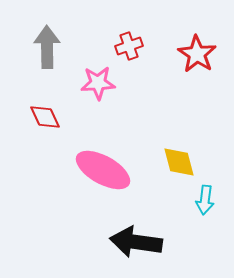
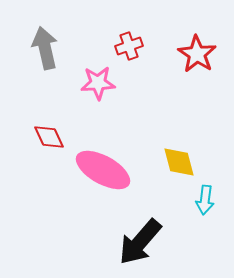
gray arrow: moved 2 px left, 1 px down; rotated 12 degrees counterclockwise
red diamond: moved 4 px right, 20 px down
black arrow: moved 4 px right; rotated 57 degrees counterclockwise
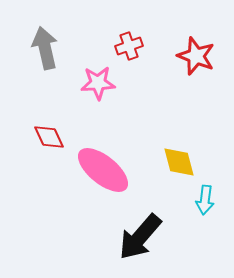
red star: moved 1 px left, 2 px down; rotated 12 degrees counterclockwise
pink ellipse: rotated 10 degrees clockwise
black arrow: moved 5 px up
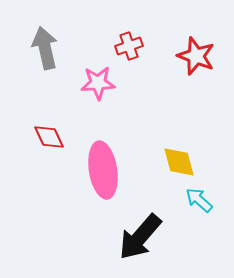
pink ellipse: rotated 42 degrees clockwise
cyan arrow: moved 6 px left; rotated 124 degrees clockwise
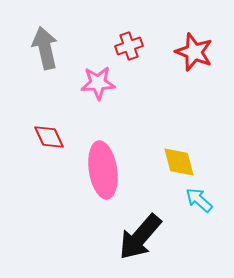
red star: moved 2 px left, 4 px up
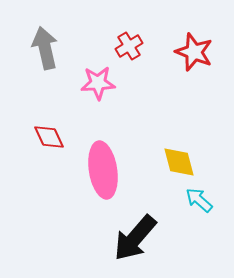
red cross: rotated 12 degrees counterclockwise
black arrow: moved 5 px left, 1 px down
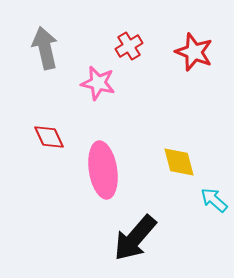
pink star: rotated 16 degrees clockwise
cyan arrow: moved 15 px right
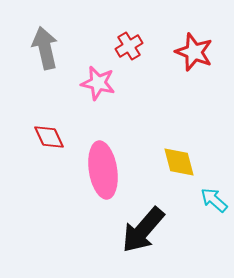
black arrow: moved 8 px right, 8 px up
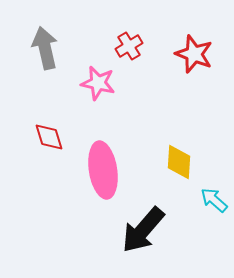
red star: moved 2 px down
red diamond: rotated 8 degrees clockwise
yellow diamond: rotated 18 degrees clockwise
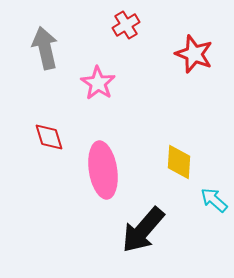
red cross: moved 3 px left, 21 px up
pink star: rotated 20 degrees clockwise
